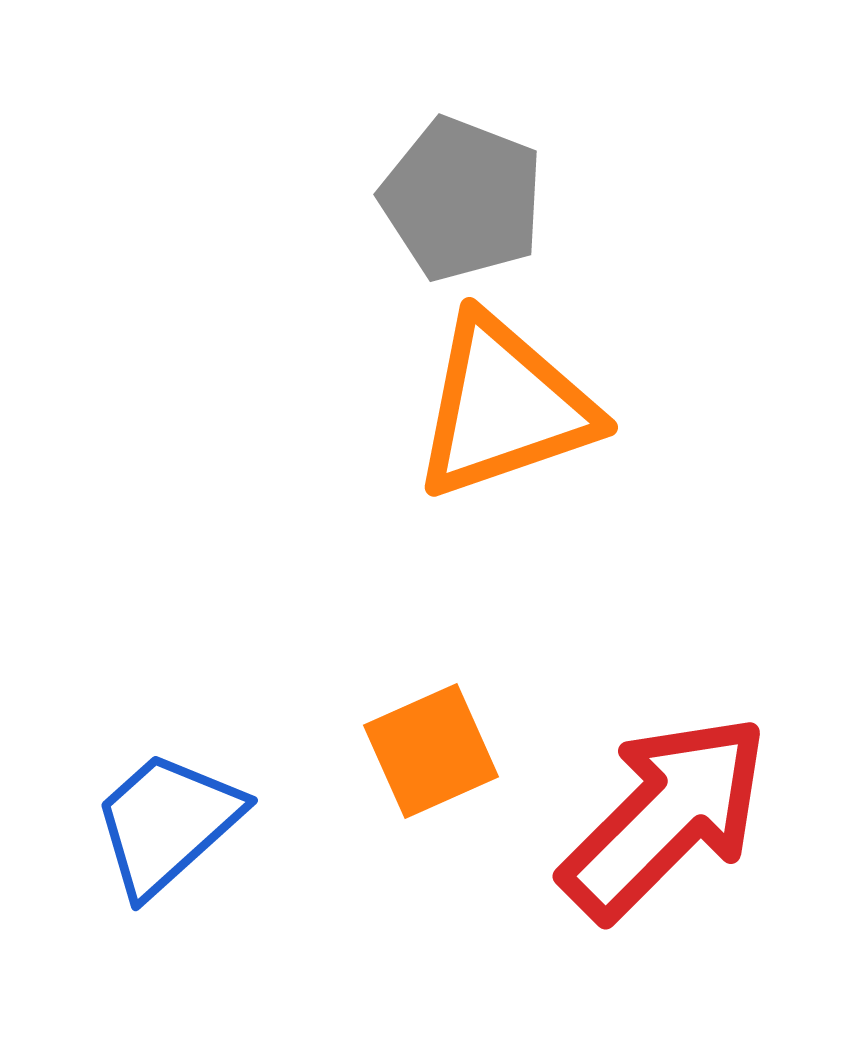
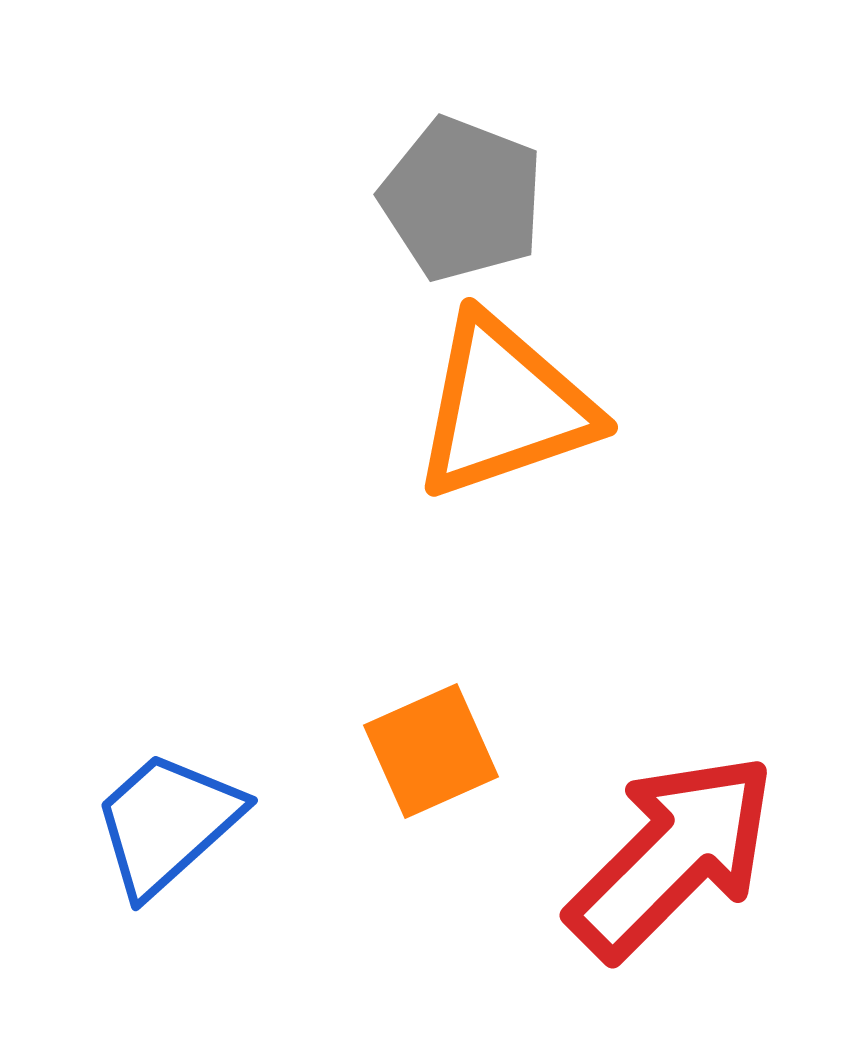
red arrow: moved 7 px right, 39 px down
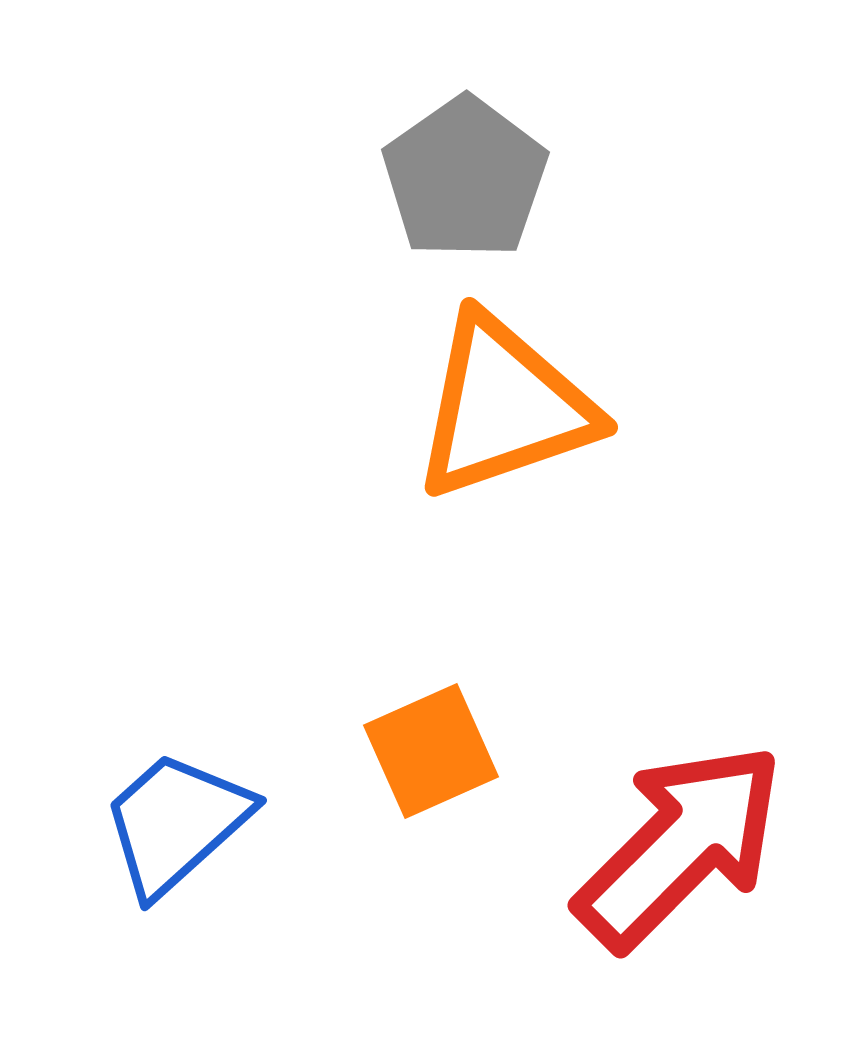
gray pentagon: moved 3 px right, 21 px up; rotated 16 degrees clockwise
blue trapezoid: moved 9 px right
red arrow: moved 8 px right, 10 px up
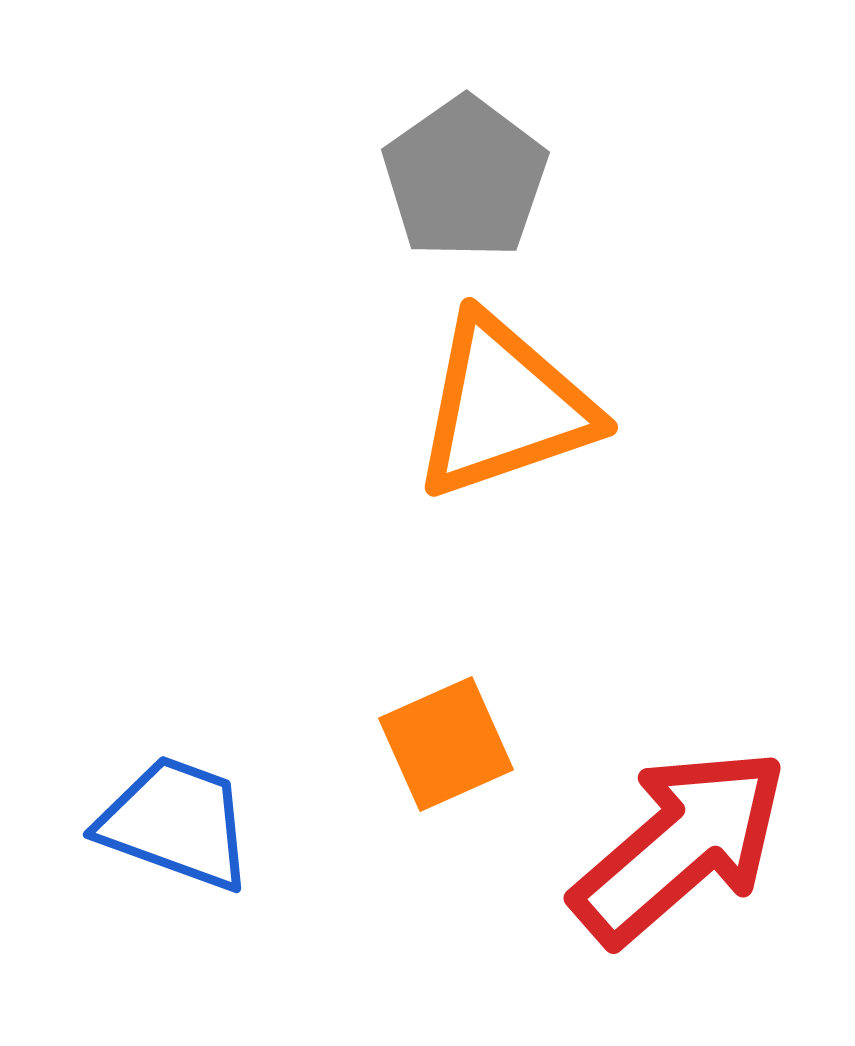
orange square: moved 15 px right, 7 px up
blue trapezoid: rotated 62 degrees clockwise
red arrow: rotated 4 degrees clockwise
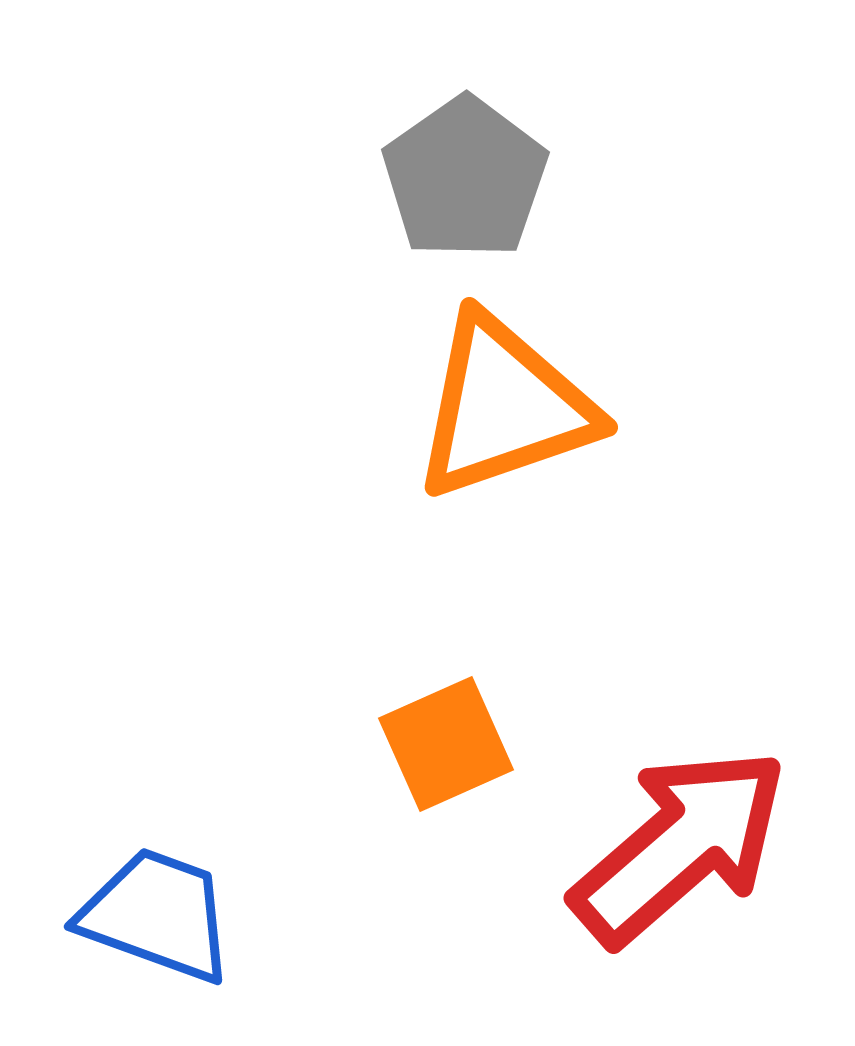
blue trapezoid: moved 19 px left, 92 px down
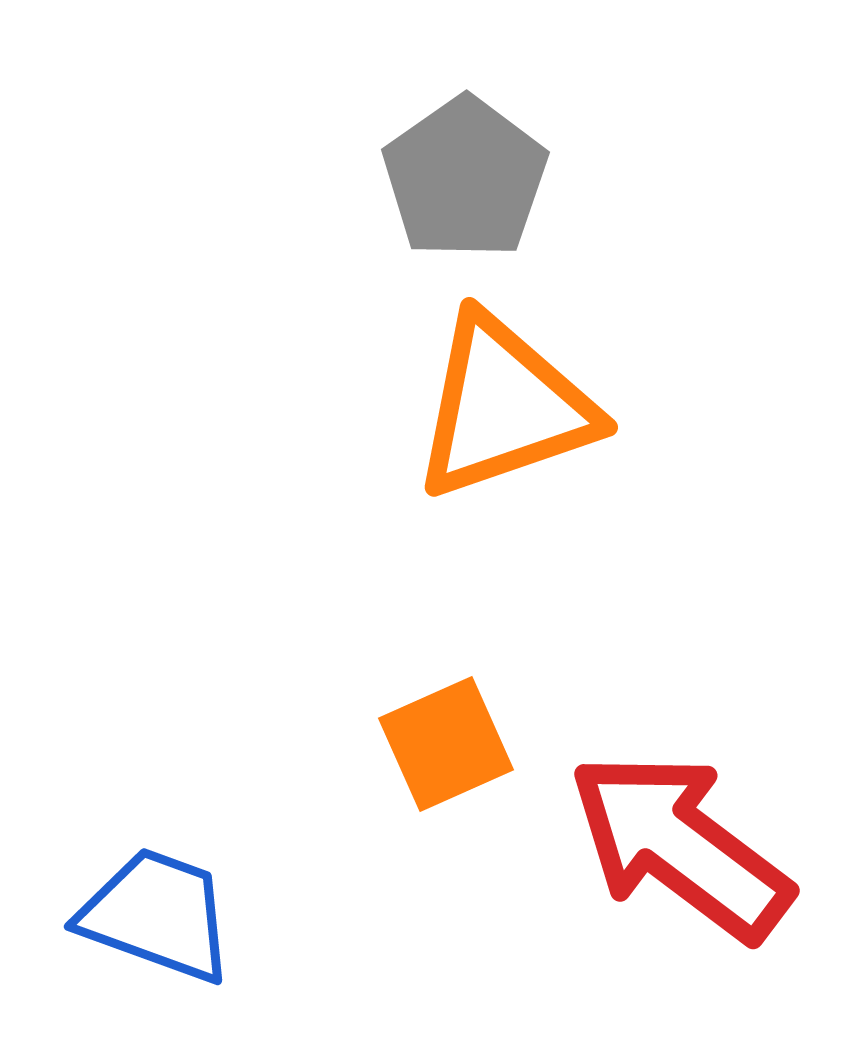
red arrow: rotated 102 degrees counterclockwise
